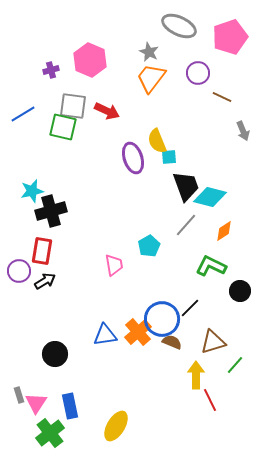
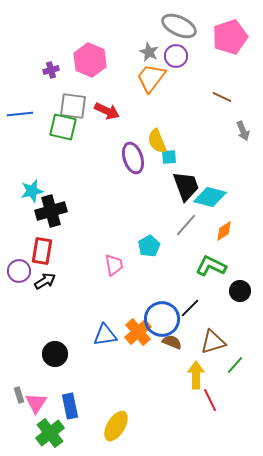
purple circle at (198, 73): moved 22 px left, 17 px up
blue line at (23, 114): moved 3 px left; rotated 25 degrees clockwise
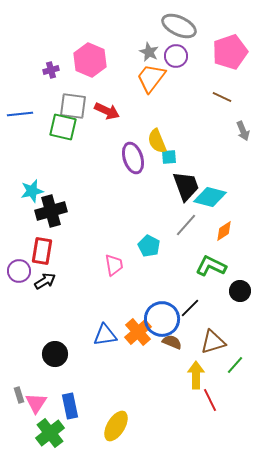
pink pentagon at (230, 37): moved 15 px down
cyan pentagon at (149, 246): rotated 15 degrees counterclockwise
